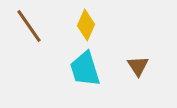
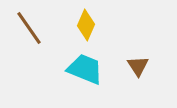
brown line: moved 2 px down
cyan trapezoid: rotated 129 degrees clockwise
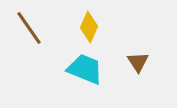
yellow diamond: moved 3 px right, 2 px down
brown triangle: moved 4 px up
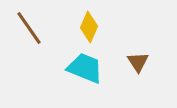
cyan trapezoid: moved 1 px up
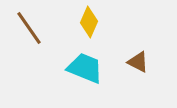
yellow diamond: moved 5 px up
brown triangle: rotated 30 degrees counterclockwise
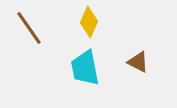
cyan trapezoid: rotated 123 degrees counterclockwise
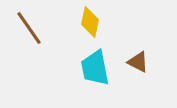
yellow diamond: moved 1 px right; rotated 12 degrees counterclockwise
cyan trapezoid: moved 10 px right
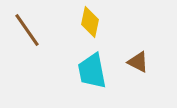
brown line: moved 2 px left, 2 px down
cyan trapezoid: moved 3 px left, 3 px down
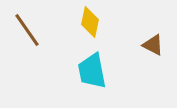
brown triangle: moved 15 px right, 17 px up
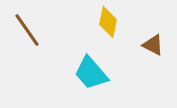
yellow diamond: moved 18 px right
cyan trapezoid: moved 1 px left, 2 px down; rotated 30 degrees counterclockwise
